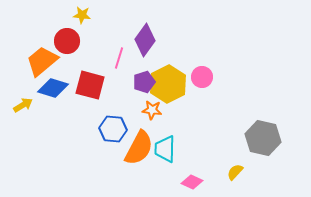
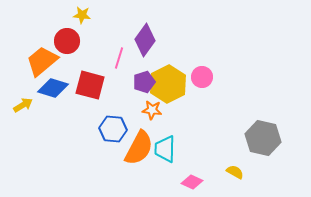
yellow semicircle: rotated 78 degrees clockwise
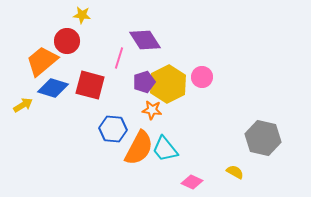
purple diamond: rotated 68 degrees counterclockwise
cyan trapezoid: rotated 40 degrees counterclockwise
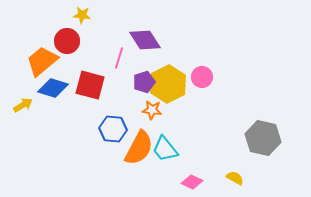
yellow semicircle: moved 6 px down
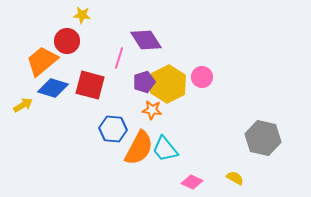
purple diamond: moved 1 px right
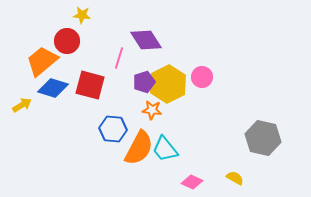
yellow arrow: moved 1 px left
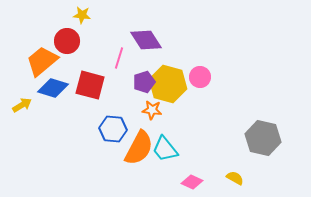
pink circle: moved 2 px left
yellow hexagon: rotated 18 degrees counterclockwise
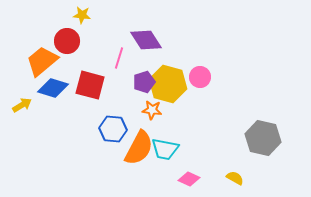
cyan trapezoid: rotated 40 degrees counterclockwise
pink diamond: moved 3 px left, 3 px up
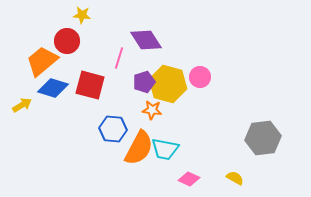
gray hexagon: rotated 20 degrees counterclockwise
